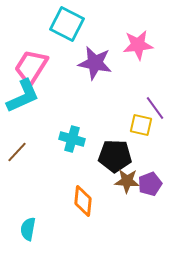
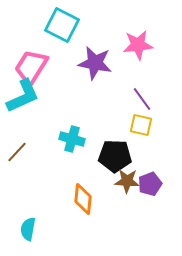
cyan square: moved 5 px left, 1 px down
purple line: moved 13 px left, 9 px up
orange diamond: moved 2 px up
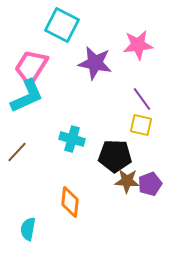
cyan L-shape: moved 4 px right
orange diamond: moved 13 px left, 3 px down
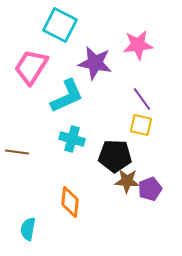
cyan square: moved 2 px left
cyan L-shape: moved 40 px right
brown line: rotated 55 degrees clockwise
purple pentagon: moved 5 px down
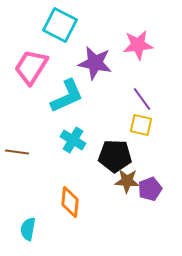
cyan cross: moved 1 px right, 1 px down; rotated 15 degrees clockwise
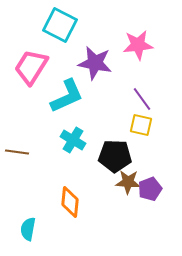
brown star: moved 1 px right, 1 px down
